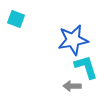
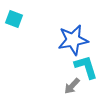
cyan square: moved 2 px left
gray arrow: rotated 48 degrees counterclockwise
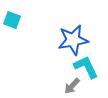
cyan square: moved 2 px left, 1 px down
cyan L-shape: rotated 8 degrees counterclockwise
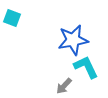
cyan square: moved 2 px up
gray arrow: moved 8 px left
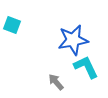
cyan square: moved 7 px down
gray arrow: moved 8 px left, 4 px up; rotated 96 degrees clockwise
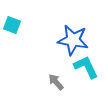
blue star: rotated 20 degrees clockwise
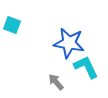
blue star: moved 4 px left, 3 px down
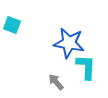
cyan L-shape: rotated 28 degrees clockwise
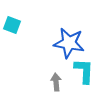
cyan L-shape: moved 2 px left, 4 px down
gray arrow: rotated 36 degrees clockwise
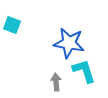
cyan L-shape: rotated 20 degrees counterclockwise
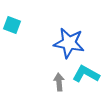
cyan L-shape: moved 2 px right, 3 px down; rotated 44 degrees counterclockwise
gray arrow: moved 3 px right
